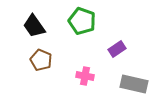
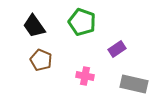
green pentagon: moved 1 px down
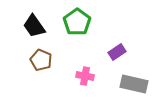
green pentagon: moved 5 px left; rotated 16 degrees clockwise
purple rectangle: moved 3 px down
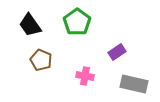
black trapezoid: moved 4 px left, 1 px up
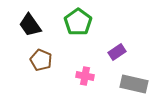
green pentagon: moved 1 px right
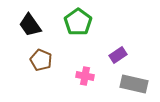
purple rectangle: moved 1 px right, 3 px down
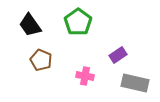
gray rectangle: moved 1 px right, 1 px up
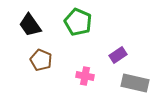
green pentagon: rotated 12 degrees counterclockwise
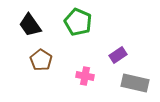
brown pentagon: rotated 10 degrees clockwise
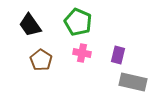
purple rectangle: rotated 42 degrees counterclockwise
pink cross: moved 3 px left, 23 px up
gray rectangle: moved 2 px left, 1 px up
